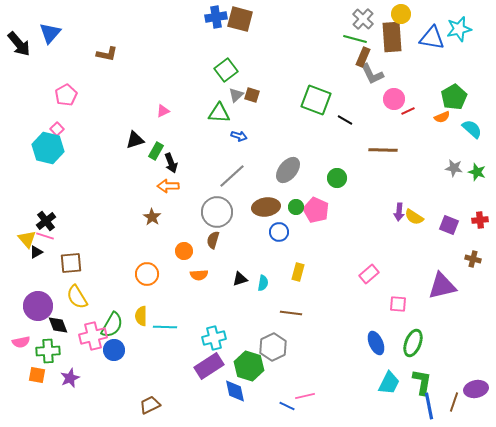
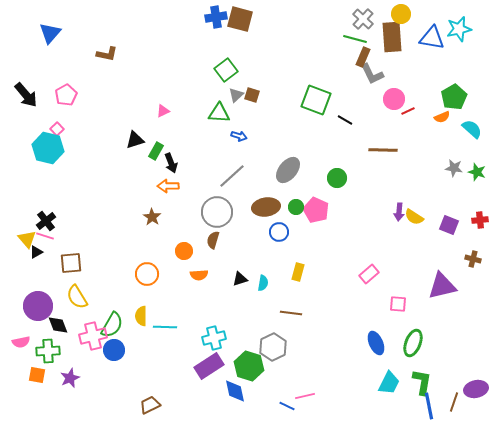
black arrow at (19, 44): moved 7 px right, 51 px down
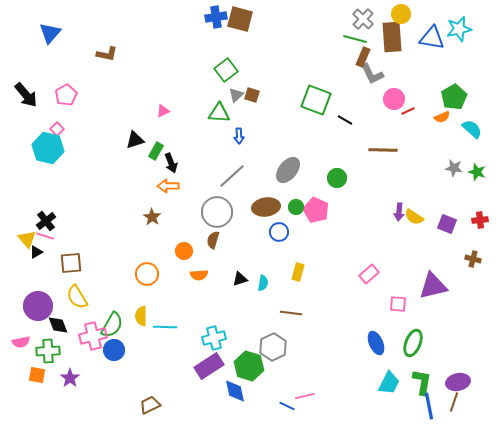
blue arrow at (239, 136): rotated 70 degrees clockwise
purple square at (449, 225): moved 2 px left, 1 px up
purple triangle at (442, 286): moved 9 px left
purple star at (70, 378): rotated 12 degrees counterclockwise
purple ellipse at (476, 389): moved 18 px left, 7 px up
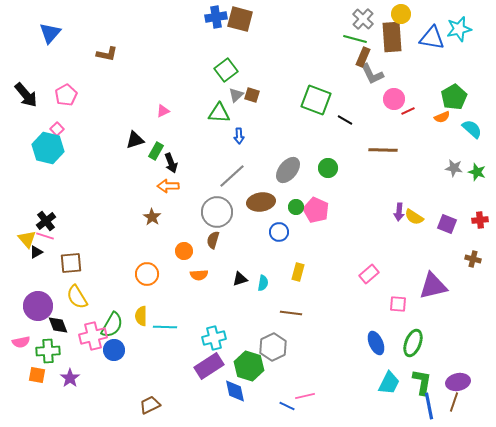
green circle at (337, 178): moved 9 px left, 10 px up
brown ellipse at (266, 207): moved 5 px left, 5 px up
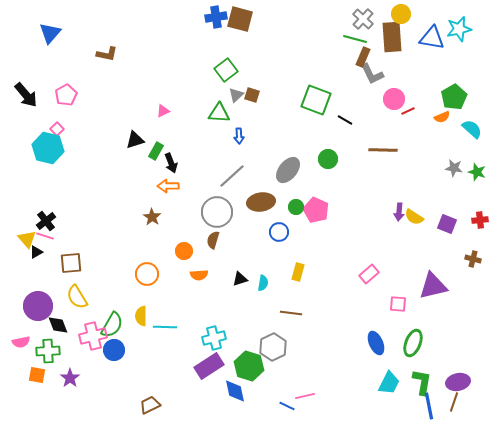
green circle at (328, 168): moved 9 px up
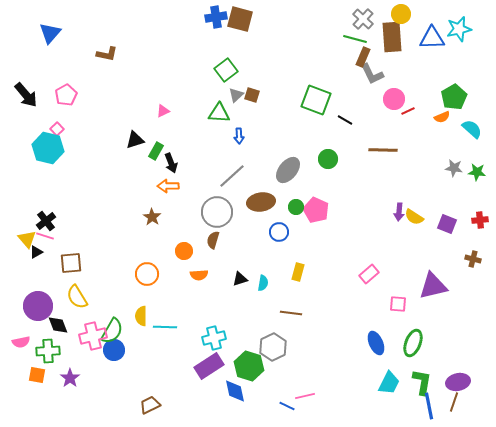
blue triangle at (432, 38): rotated 12 degrees counterclockwise
green star at (477, 172): rotated 12 degrees counterclockwise
green semicircle at (112, 325): moved 6 px down
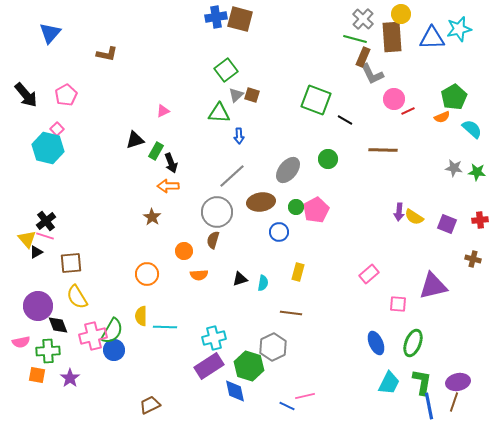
pink pentagon at (316, 210): rotated 20 degrees clockwise
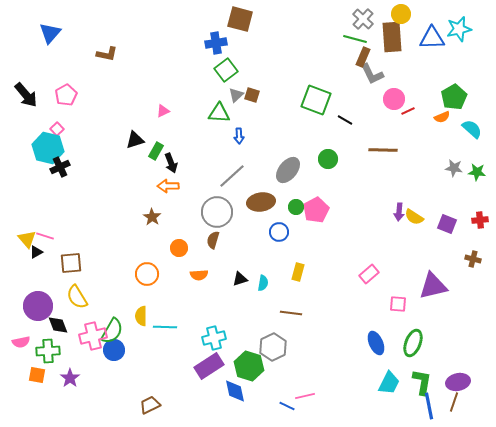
blue cross at (216, 17): moved 26 px down
black cross at (46, 221): moved 14 px right, 54 px up; rotated 12 degrees clockwise
orange circle at (184, 251): moved 5 px left, 3 px up
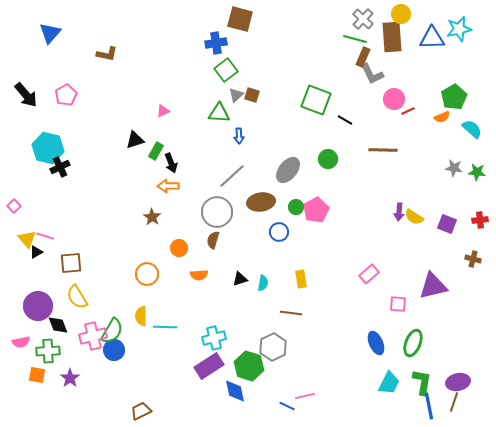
pink square at (57, 129): moved 43 px left, 77 px down
yellow rectangle at (298, 272): moved 3 px right, 7 px down; rotated 24 degrees counterclockwise
brown trapezoid at (150, 405): moved 9 px left, 6 px down
